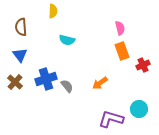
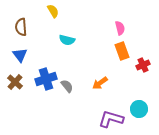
yellow semicircle: rotated 32 degrees counterclockwise
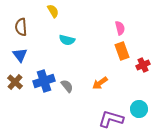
blue cross: moved 2 px left, 2 px down
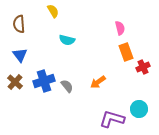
brown semicircle: moved 2 px left, 3 px up
orange rectangle: moved 4 px right, 1 px down
red cross: moved 2 px down
orange arrow: moved 2 px left, 1 px up
purple L-shape: moved 1 px right
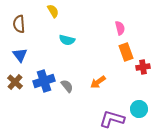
red cross: rotated 16 degrees clockwise
